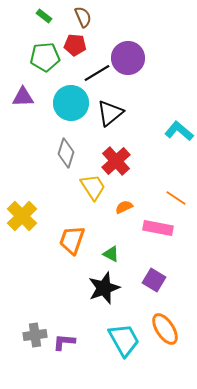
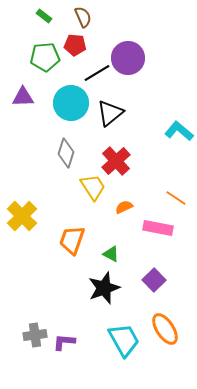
purple square: rotated 15 degrees clockwise
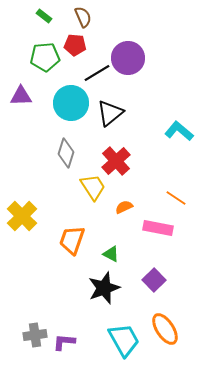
purple triangle: moved 2 px left, 1 px up
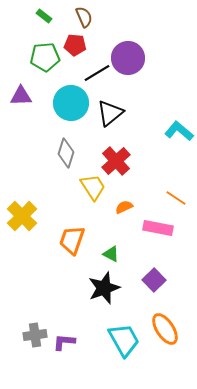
brown semicircle: moved 1 px right
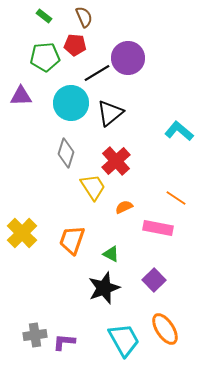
yellow cross: moved 17 px down
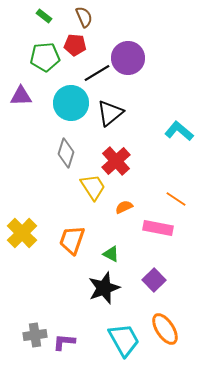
orange line: moved 1 px down
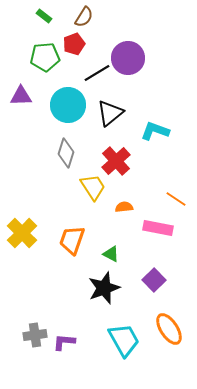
brown semicircle: rotated 55 degrees clockwise
red pentagon: moved 1 px left, 1 px up; rotated 25 degrees counterclockwise
cyan circle: moved 3 px left, 2 px down
cyan L-shape: moved 24 px left; rotated 20 degrees counterclockwise
orange semicircle: rotated 18 degrees clockwise
orange ellipse: moved 4 px right
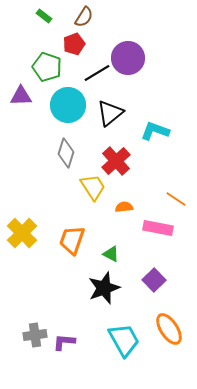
green pentagon: moved 2 px right, 10 px down; rotated 24 degrees clockwise
